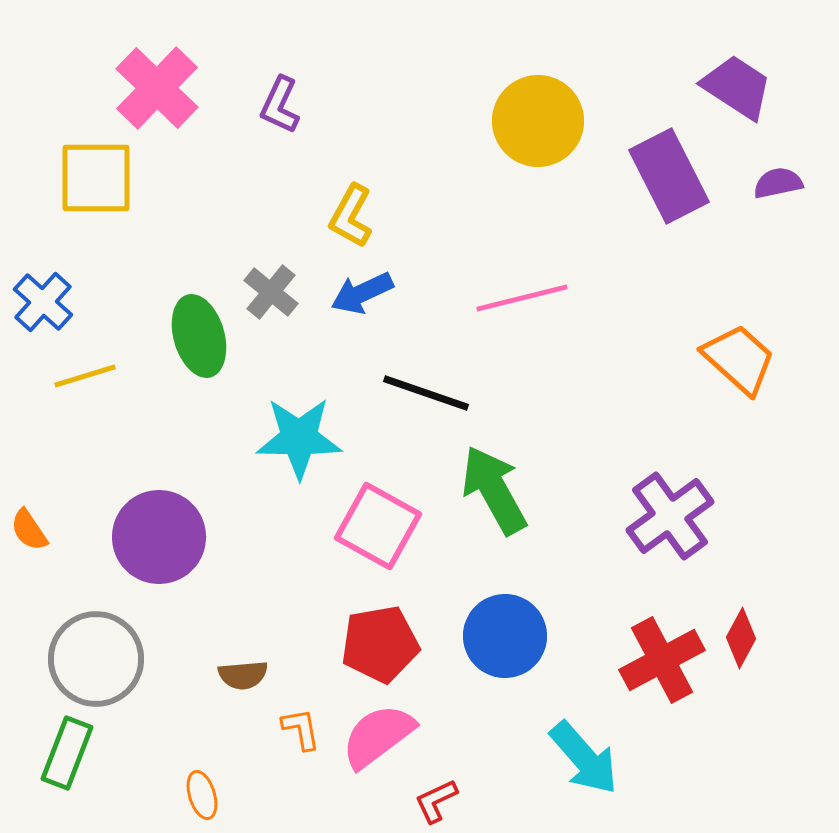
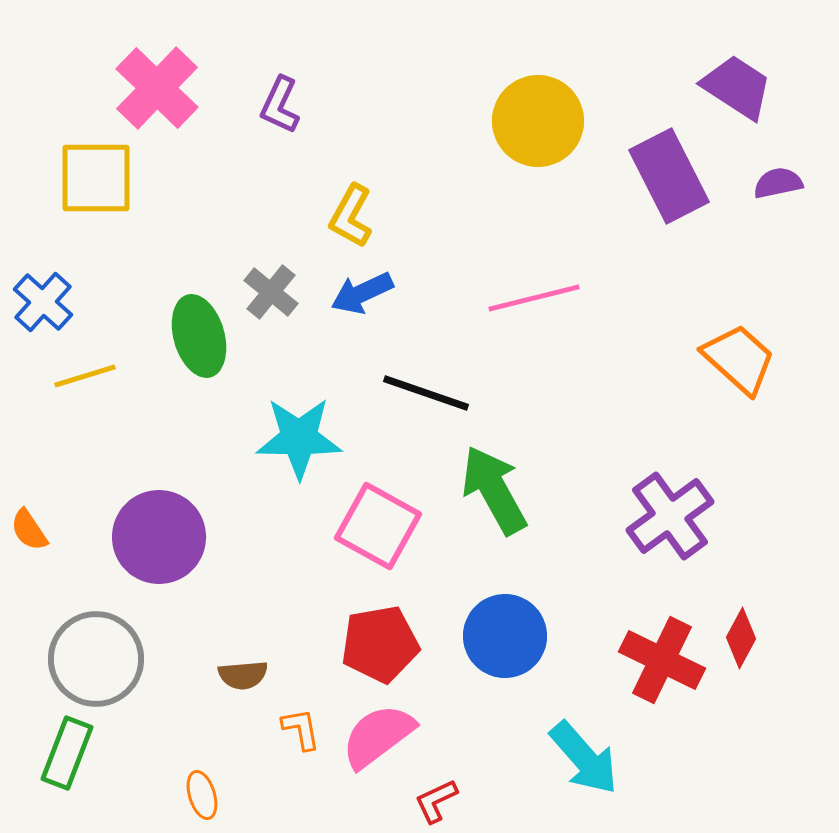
pink line: moved 12 px right
red cross: rotated 36 degrees counterclockwise
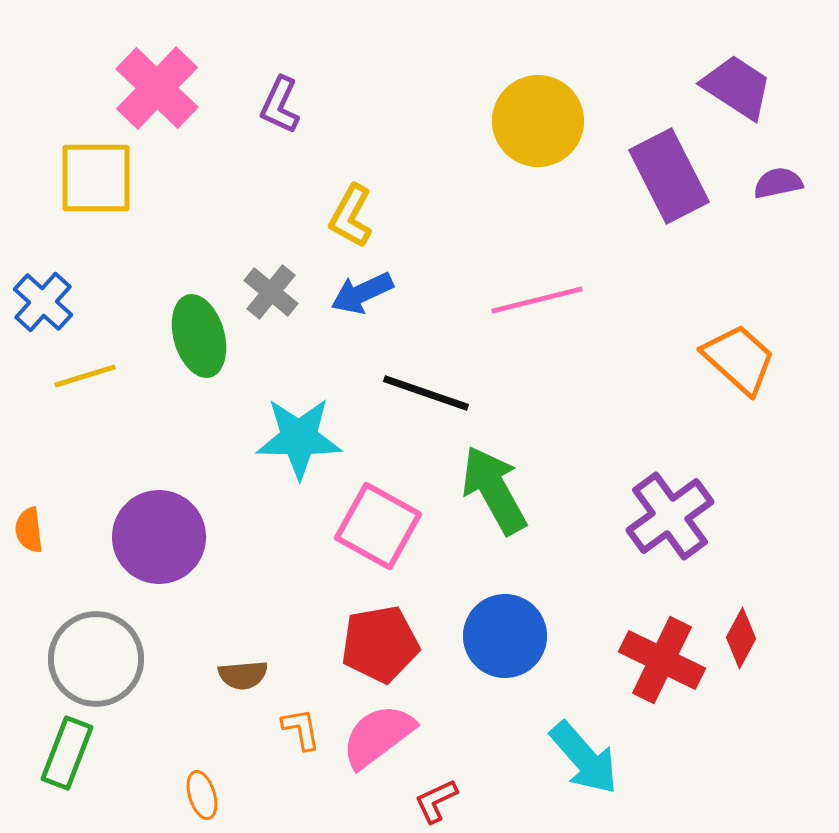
pink line: moved 3 px right, 2 px down
orange semicircle: rotated 27 degrees clockwise
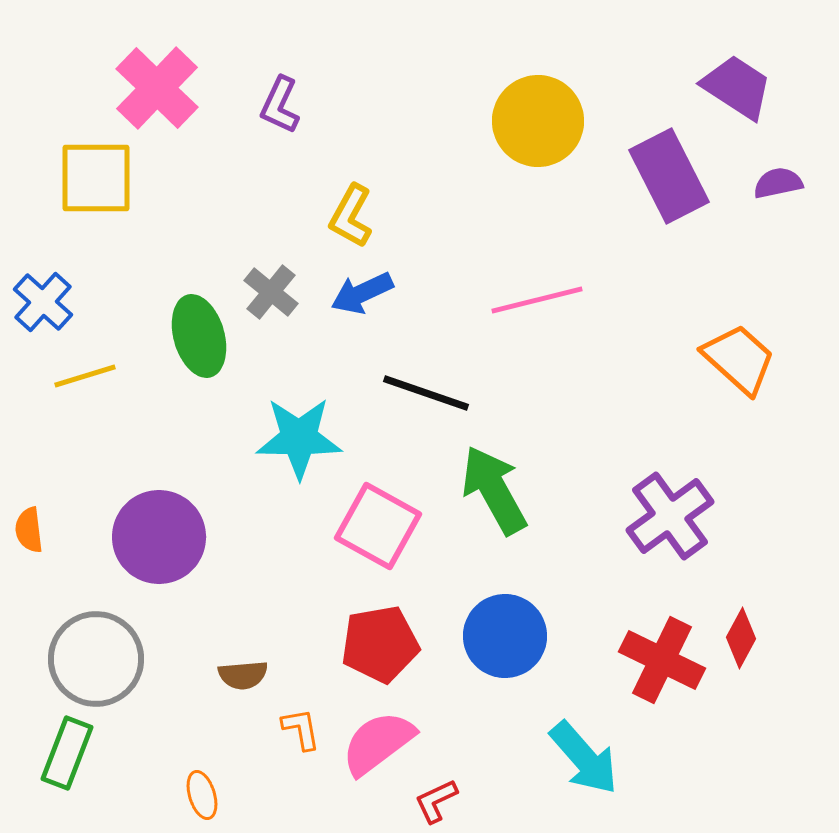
pink semicircle: moved 7 px down
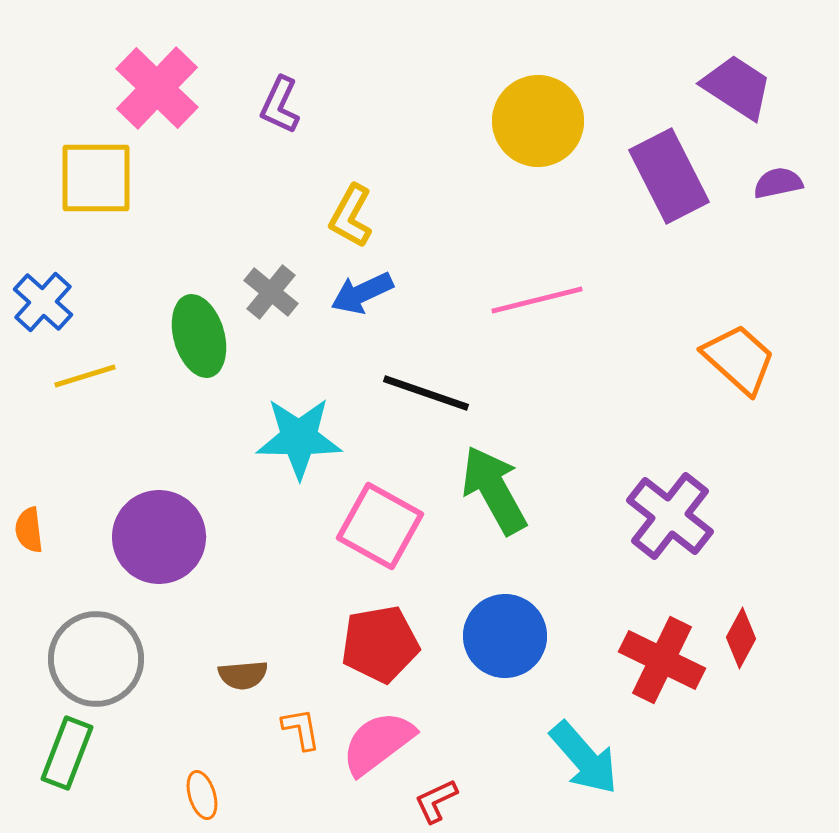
purple cross: rotated 16 degrees counterclockwise
pink square: moved 2 px right
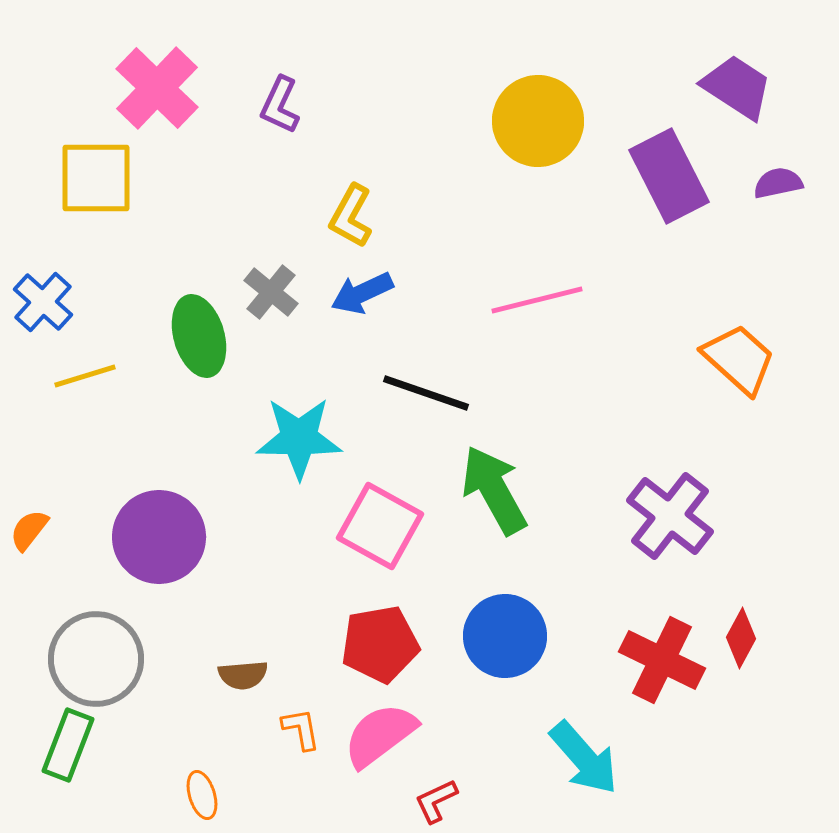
orange semicircle: rotated 45 degrees clockwise
pink semicircle: moved 2 px right, 8 px up
green rectangle: moved 1 px right, 8 px up
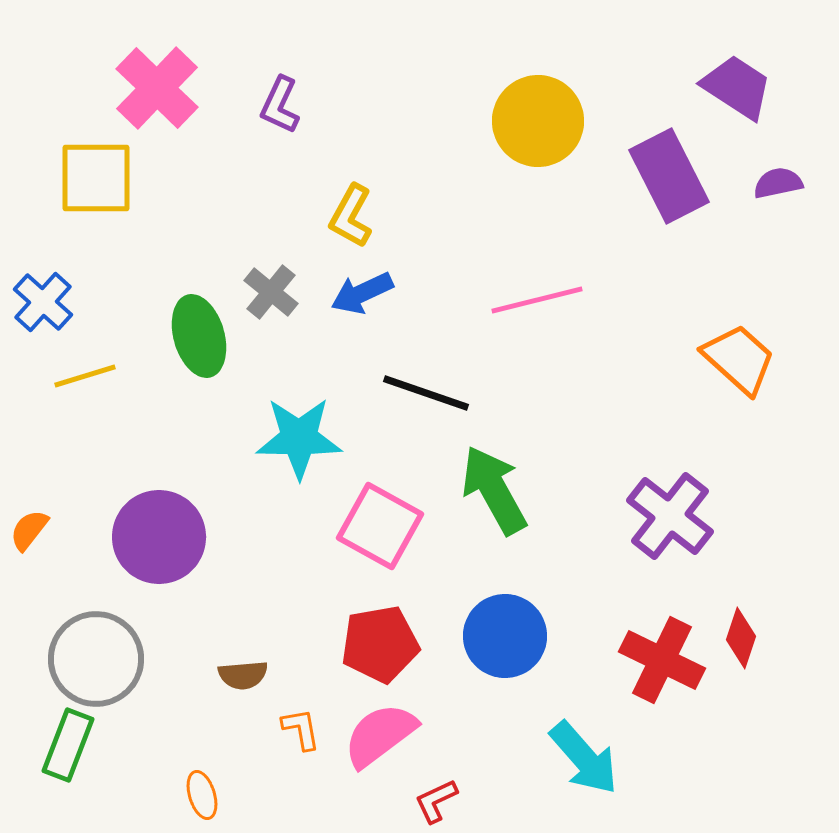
red diamond: rotated 10 degrees counterclockwise
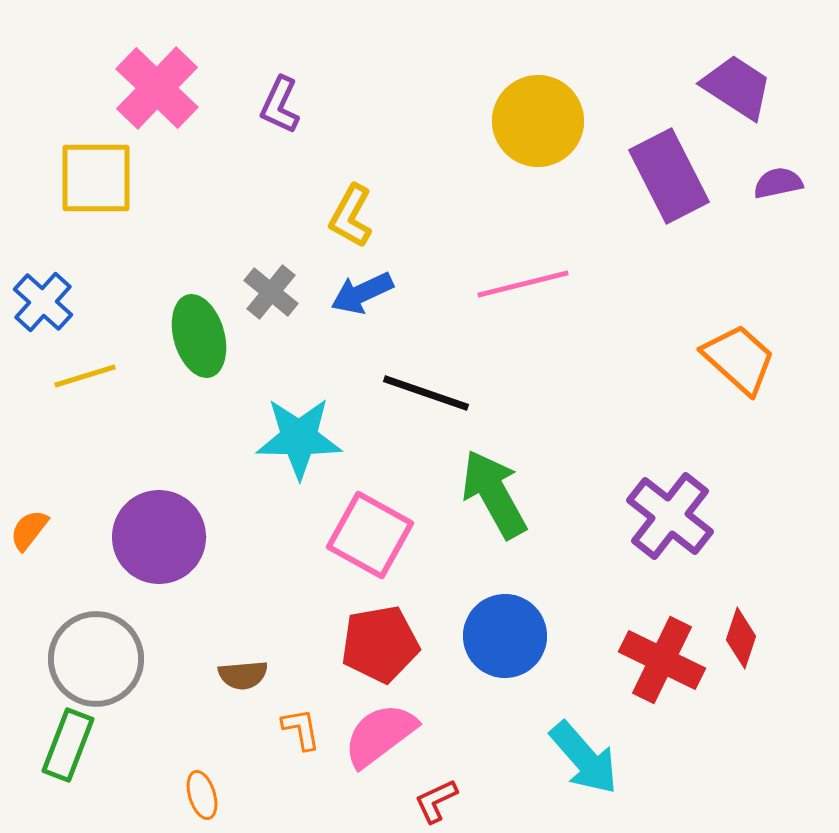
pink line: moved 14 px left, 16 px up
green arrow: moved 4 px down
pink square: moved 10 px left, 9 px down
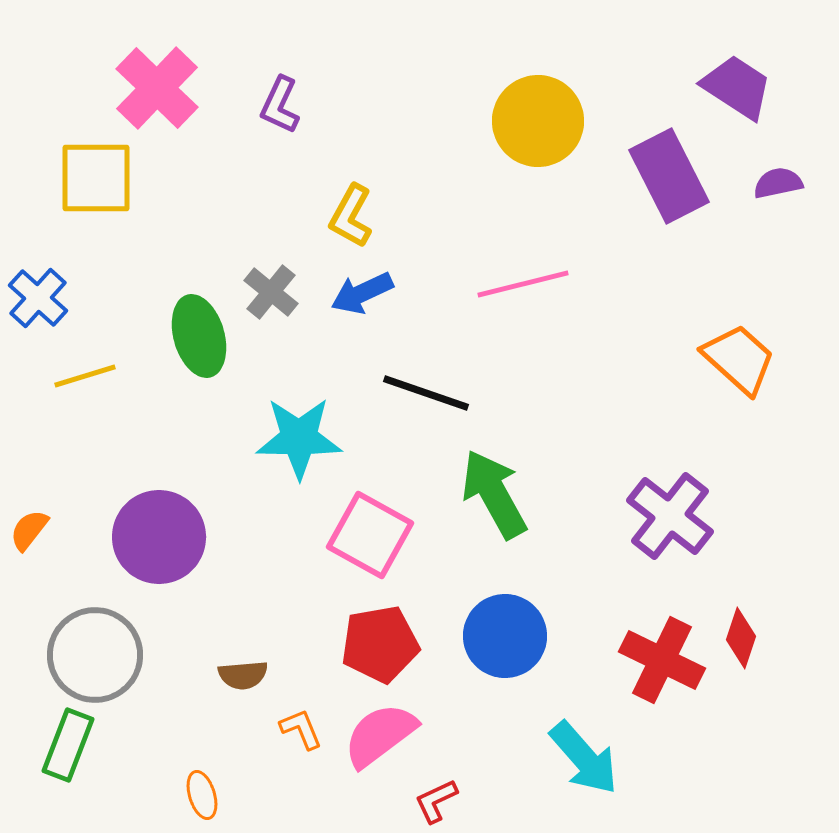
blue cross: moved 5 px left, 4 px up
gray circle: moved 1 px left, 4 px up
orange L-shape: rotated 12 degrees counterclockwise
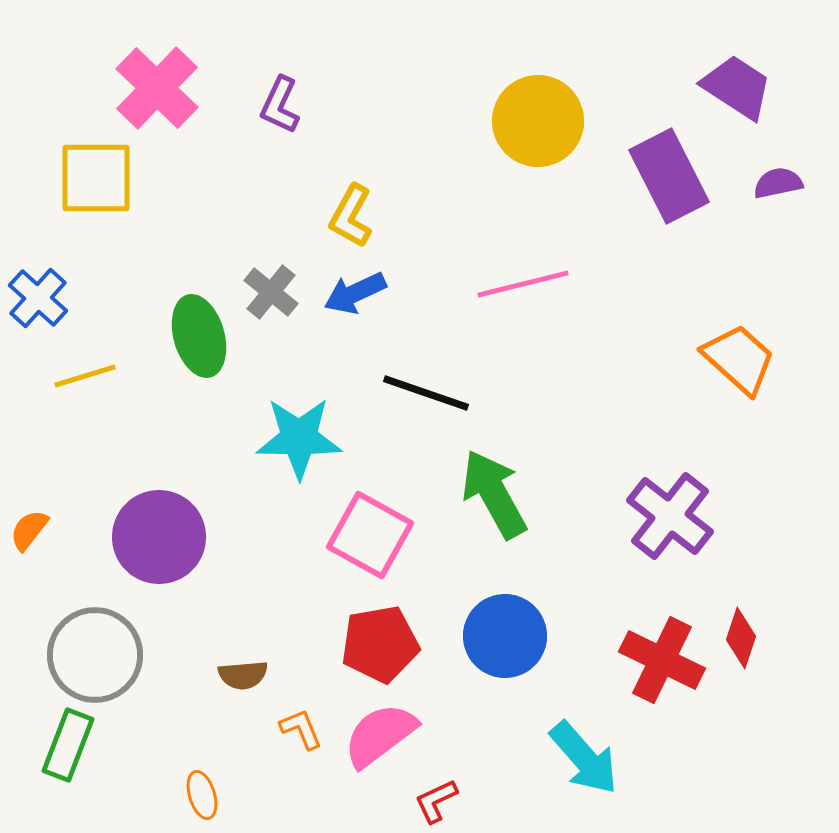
blue arrow: moved 7 px left
